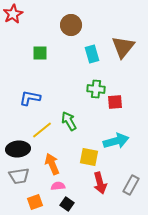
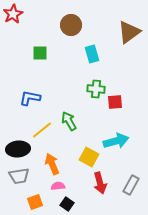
brown triangle: moved 6 px right, 15 px up; rotated 15 degrees clockwise
yellow square: rotated 18 degrees clockwise
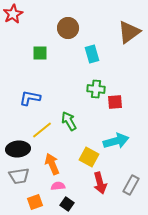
brown circle: moved 3 px left, 3 px down
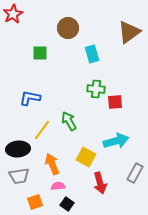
yellow line: rotated 15 degrees counterclockwise
yellow square: moved 3 px left
gray rectangle: moved 4 px right, 12 px up
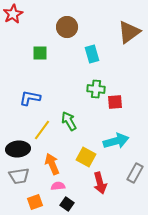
brown circle: moved 1 px left, 1 px up
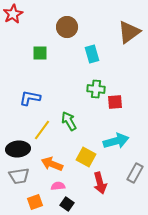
orange arrow: rotated 45 degrees counterclockwise
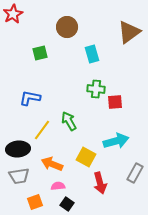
green square: rotated 14 degrees counterclockwise
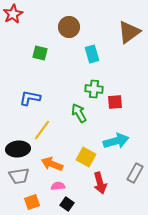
brown circle: moved 2 px right
green square: rotated 28 degrees clockwise
green cross: moved 2 px left
green arrow: moved 10 px right, 8 px up
orange square: moved 3 px left
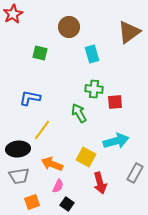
pink semicircle: rotated 120 degrees clockwise
